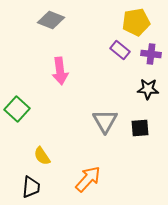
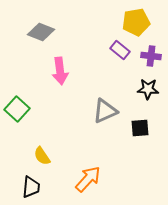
gray diamond: moved 10 px left, 12 px down
purple cross: moved 2 px down
gray triangle: moved 10 px up; rotated 36 degrees clockwise
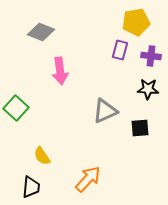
purple rectangle: rotated 66 degrees clockwise
green square: moved 1 px left, 1 px up
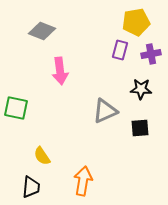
gray diamond: moved 1 px right, 1 px up
purple cross: moved 2 px up; rotated 18 degrees counterclockwise
black star: moved 7 px left
green square: rotated 30 degrees counterclockwise
orange arrow: moved 5 px left, 2 px down; rotated 32 degrees counterclockwise
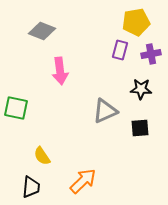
orange arrow: rotated 36 degrees clockwise
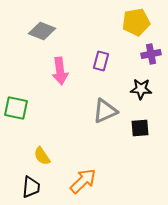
purple rectangle: moved 19 px left, 11 px down
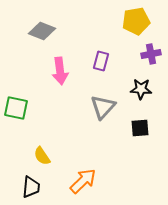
yellow pentagon: moved 1 px up
gray triangle: moved 2 px left, 4 px up; rotated 24 degrees counterclockwise
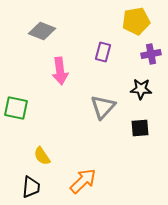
purple rectangle: moved 2 px right, 9 px up
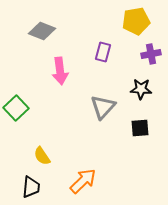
green square: rotated 35 degrees clockwise
